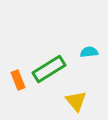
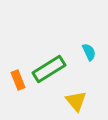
cyan semicircle: rotated 72 degrees clockwise
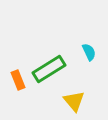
yellow triangle: moved 2 px left
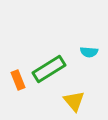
cyan semicircle: rotated 120 degrees clockwise
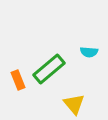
green rectangle: rotated 8 degrees counterclockwise
yellow triangle: moved 3 px down
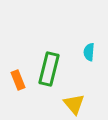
cyan semicircle: rotated 90 degrees clockwise
green rectangle: rotated 36 degrees counterclockwise
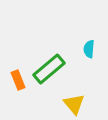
cyan semicircle: moved 3 px up
green rectangle: rotated 36 degrees clockwise
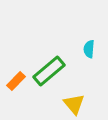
green rectangle: moved 2 px down
orange rectangle: moved 2 px left, 1 px down; rotated 66 degrees clockwise
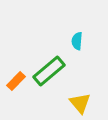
cyan semicircle: moved 12 px left, 8 px up
yellow triangle: moved 6 px right, 1 px up
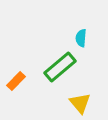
cyan semicircle: moved 4 px right, 3 px up
green rectangle: moved 11 px right, 4 px up
